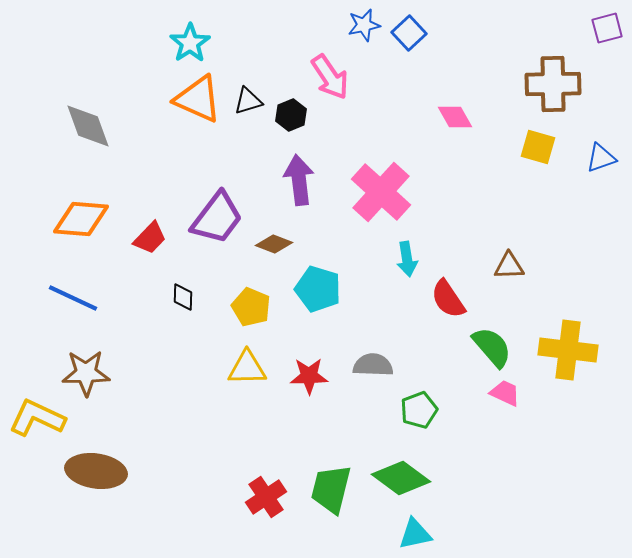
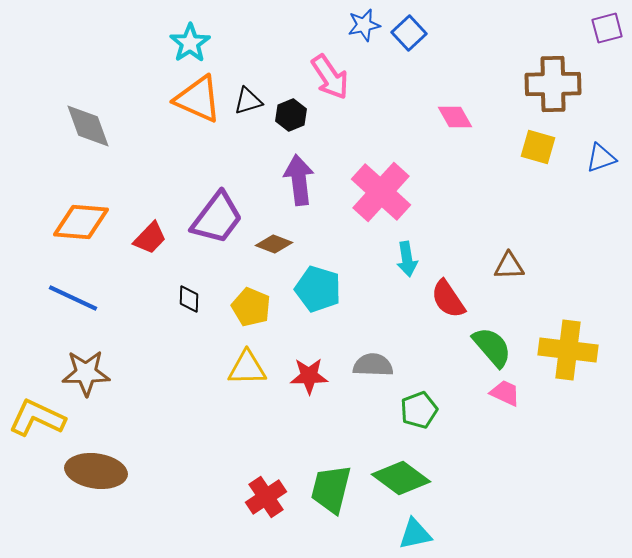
orange diamond: moved 3 px down
black diamond: moved 6 px right, 2 px down
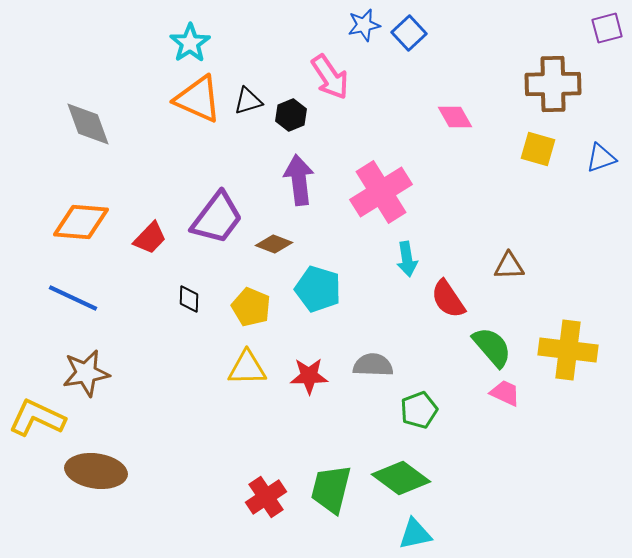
gray diamond: moved 2 px up
yellow square: moved 2 px down
pink cross: rotated 16 degrees clockwise
brown star: rotated 9 degrees counterclockwise
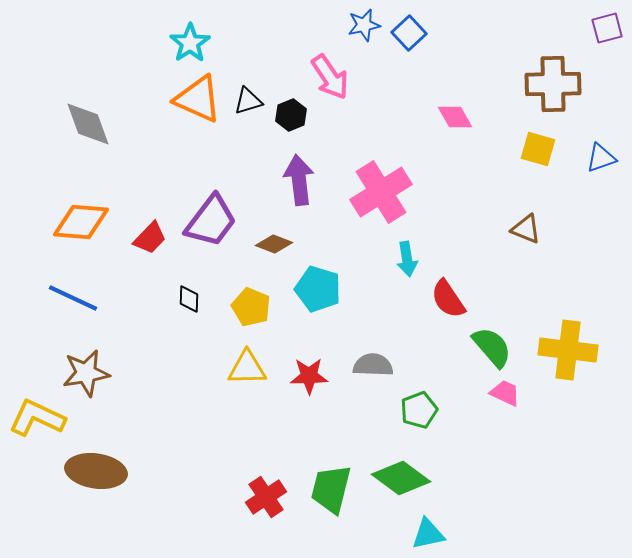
purple trapezoid: moved 6 px left, 3 px down
brown triangle: moved 17 px right, 37 px up; rotated 24 degrees clockwise
cyan triangle: moved 13 px right
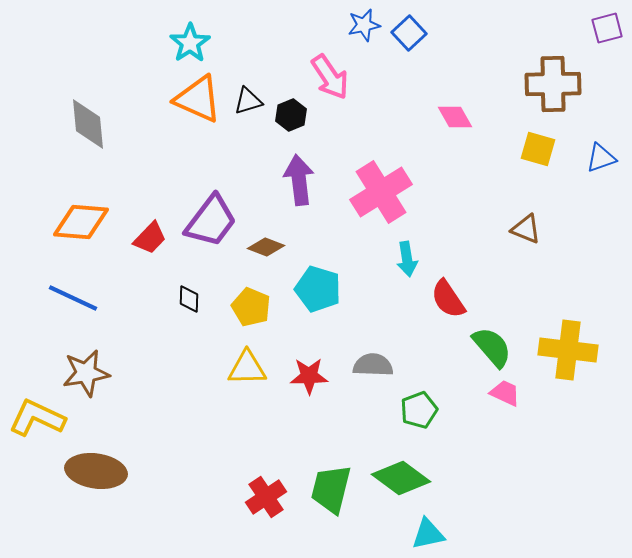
gray diamond: rotated 14 degrees clockwise
brown diamond: moved 8 px left, 3 px down
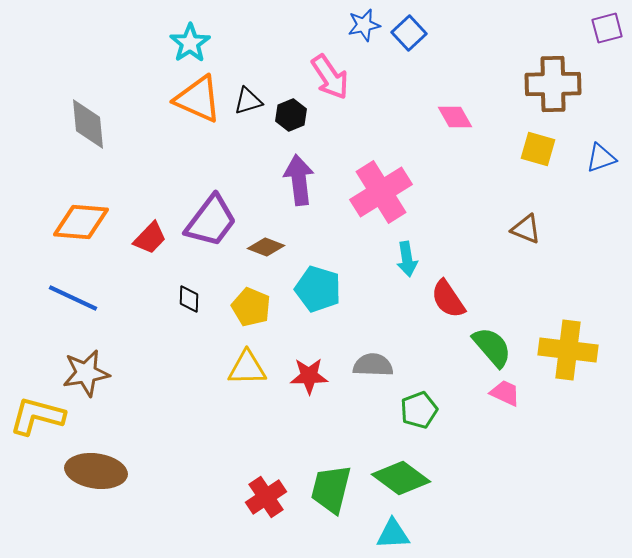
yellow L-shape: moved 2 px up; rotated 10 degrees counterclockwise
cyan triangle: moved 35 px left; rotated 9 degrees clockwise
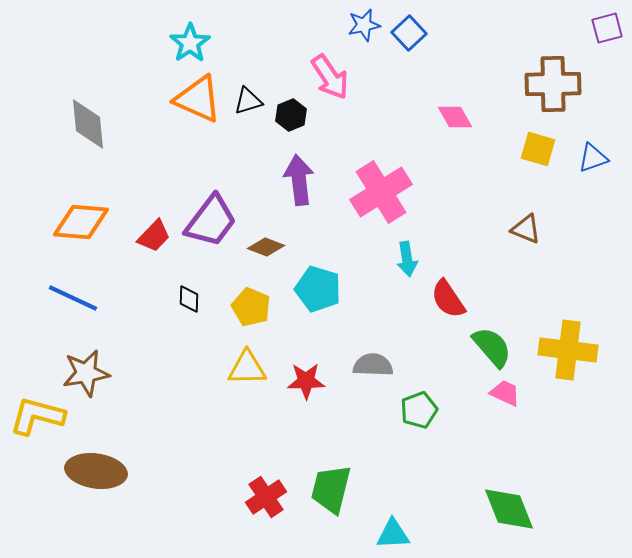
blue triangle: moved 8 px left
red trapezoid: moved 4 px right, 2 px up
red star: moved 3 px left, 5 px down
green diamond: moved 108 px right, 31 px down; rotated 32 degrees clockwise
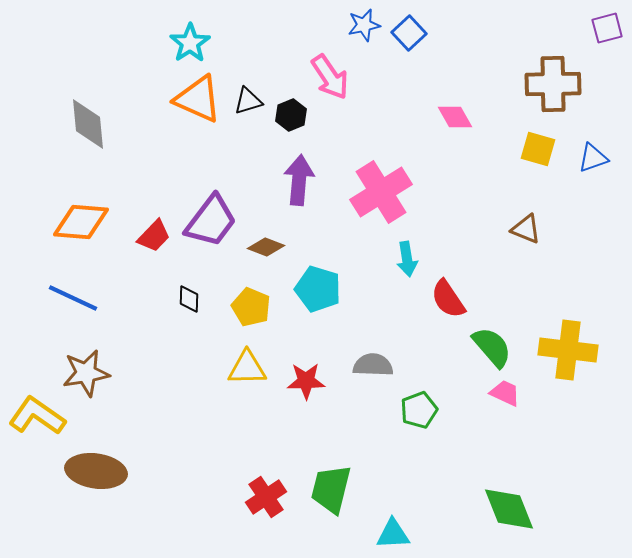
purple arrow: rotated 12 degrees clockwise
yellow L-shape: rotated 20 degrees clockwise
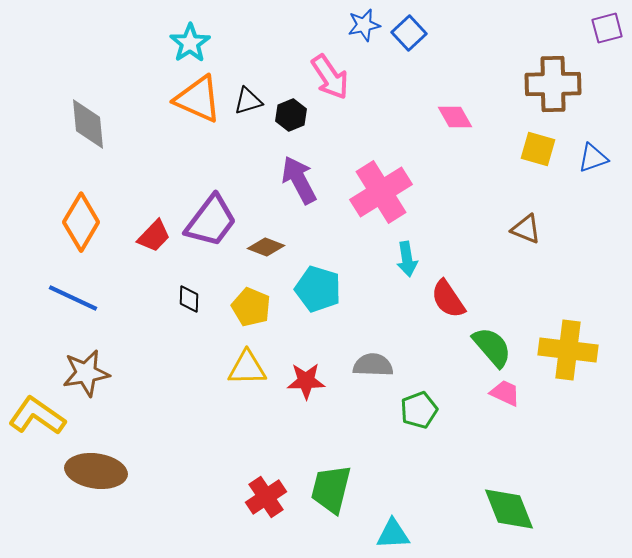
purple arrow: rotated 33 degrees counterclockwise
orange diamond: rotated 64 degrees counterclockwise
